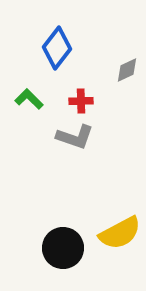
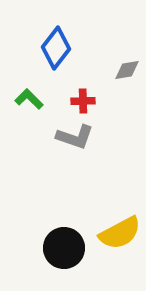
blue diamond: moved 1 px left
gray diamond: rotated 16 degrees clockwise
red cross: moved 2 px right
black circle: moved 1 px right
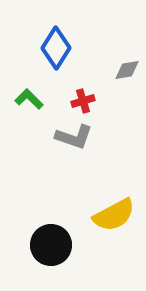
blue diamond: rotated 6 degrees counterclockwise
red cross: rotated 15 degrees counterclockwise
gray L-shape: moved 1 px left
yellow semicircle: moved 6 px left, 18 px up
black circle: moved 13 px left, 3 px up
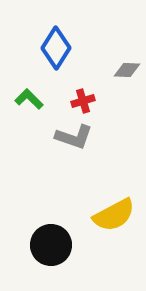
gray diamond: rotated 12 degrees clockwise
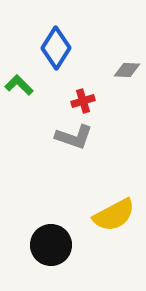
green L-shape: moved 10 px left, 14 px up
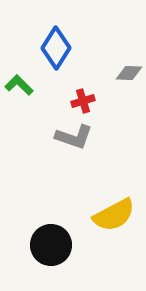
gray diamond: moved 2 px right, 3 px down
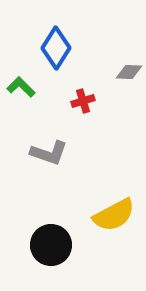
gray diamond: moved 1 px up
green L-shape: moved 2 px right, 2 px down
gray L-shape: moved 25 px left, 16 px down
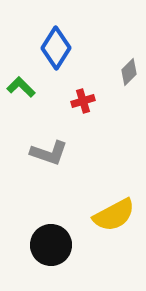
gray diamond: rotated 48 degrees counterclockwise
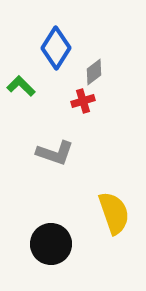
gray diamond: moved 35 px left; rotated 8 degrees clockwise
green L-shape: moved 1 px up
gray L-shape: moved 6 px right
yellow semicircle: moved 2 px up; rotated 81 degrees counterclockwise
black circle: moved 1 px up
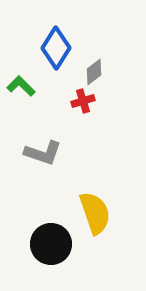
gray L-shape: moved 12 px left
yellow semicircle: moved 19 px left
